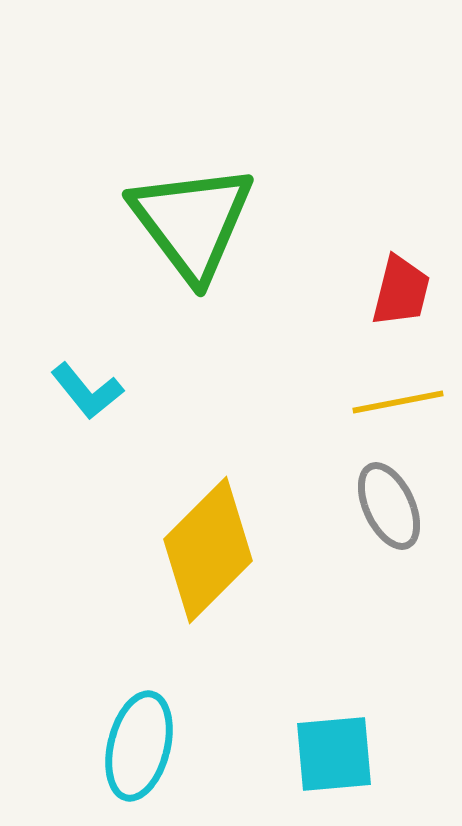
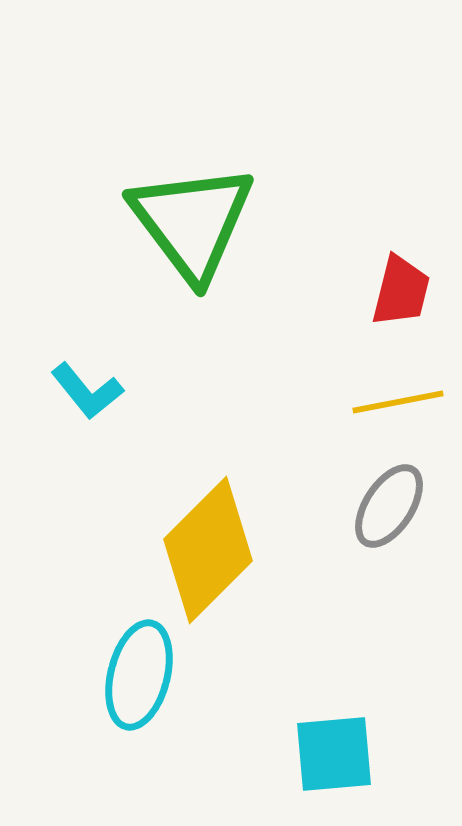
gray ellipse: rotated 58 degrees clockwise
cyan ellipse: moved 71 px up
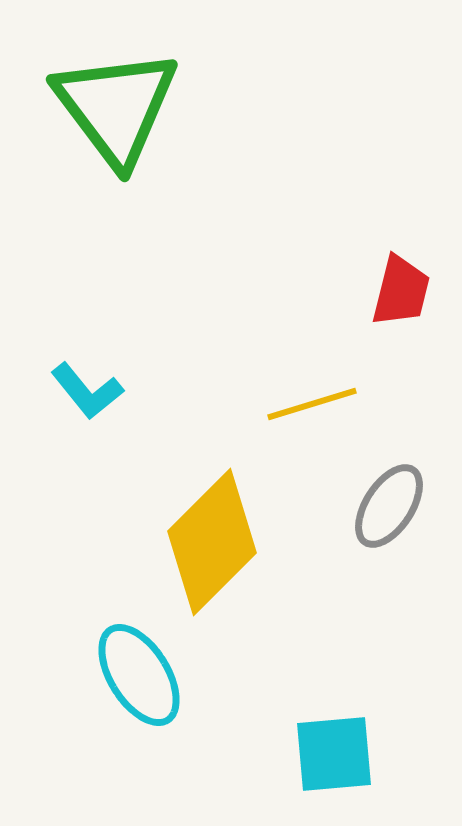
green triangle: moved 76 px left, 115 px up
yellow line: moved 86 px left, 2 px down; rotated 6 degrees counterclockwise
yellow diamond: moved 4 px right, 8 px up
cyan ellipse: rotated 46 degrees counterclockwise
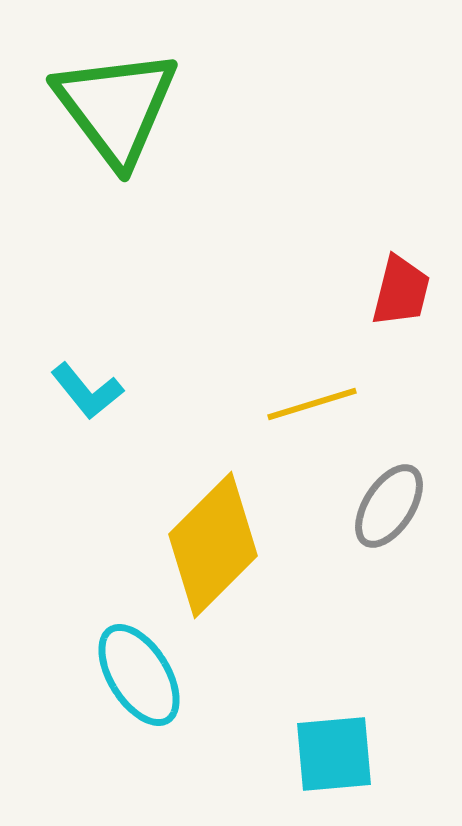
yellow diamond: moved 1 px right, 3 px down
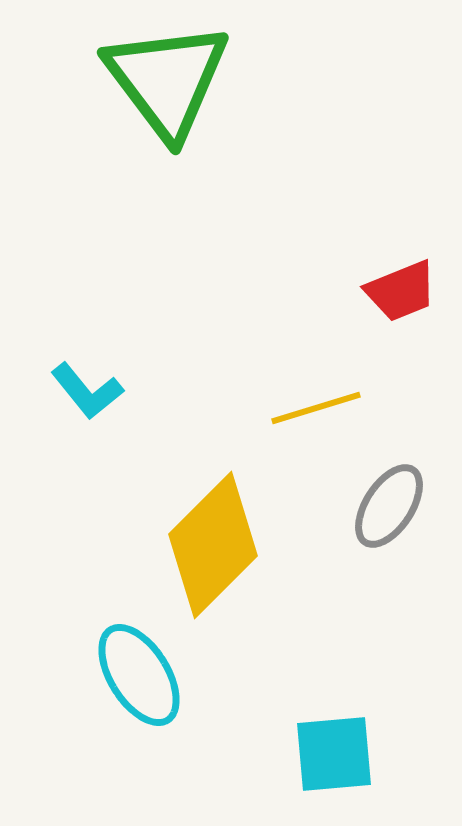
green triangle: moved 51 px right, 27 px up
red trapezoid: rotated 54 degrees clockwise
yellow line: moved 4 px right, 4 px down
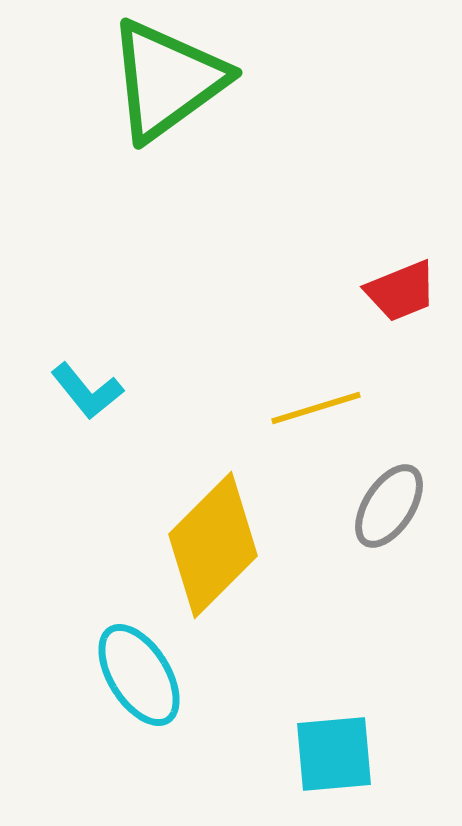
green triangle: rotated 31 degrees clockwise
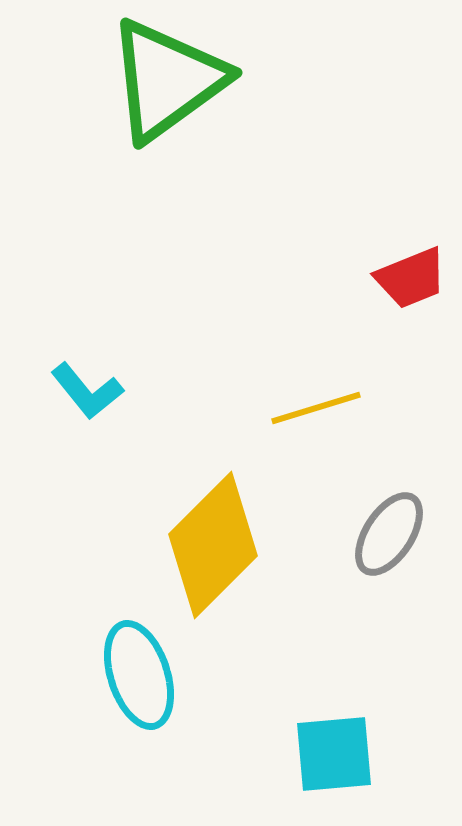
red trapezoid: moved 10 px right, 13 px up
gray ellipse: moved 28 px down
cyan ellipse: rotated 14 degrees clockwise
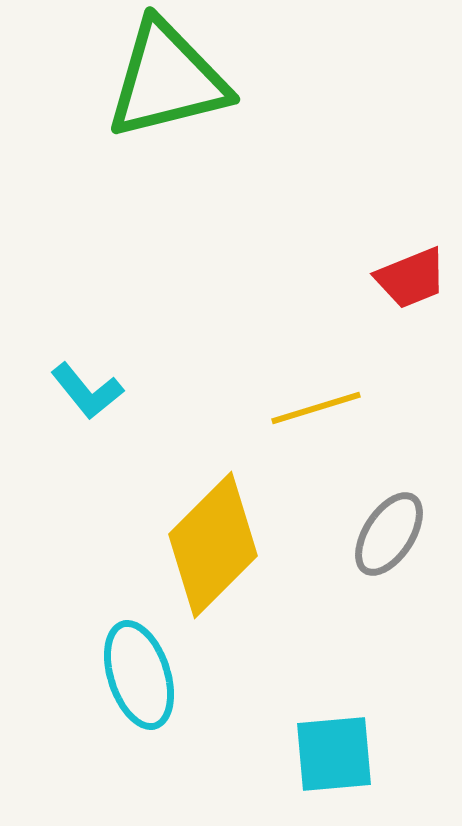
green triangle: rotated 22 degrees clockwise
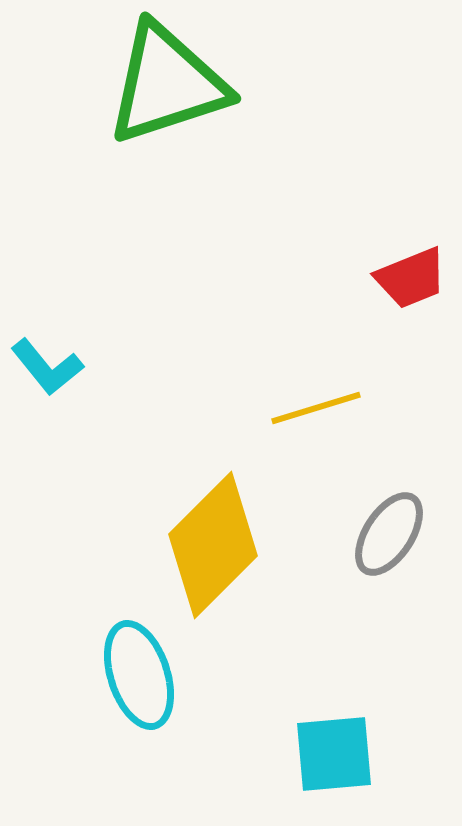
green triangle: moved 4 px down; rotated 4 degrees counterclockwise
cyan L-shape: moved 40 px left, 24 px up
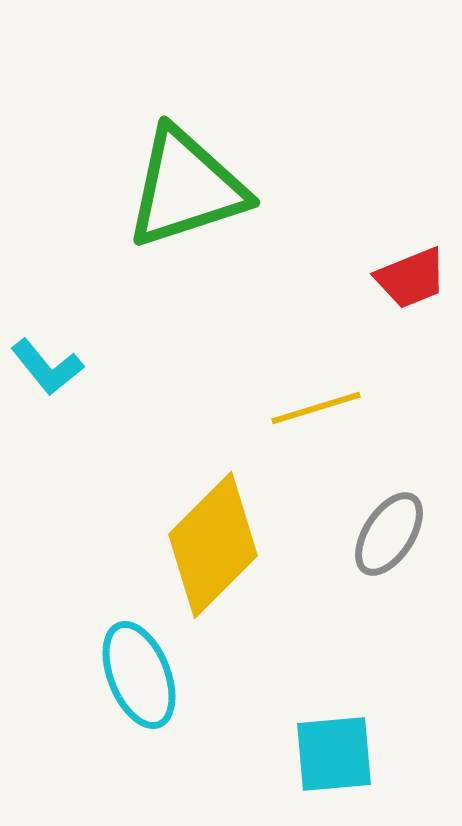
green triangle: moved 19 px right, 104 px down
cyan ellipse: rotated 4 degrees counterclockwise
